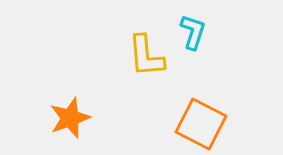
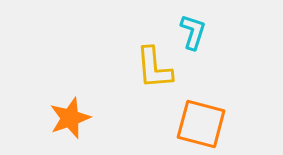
yellow L-shape: moved 8 px right, 12 px down
orange square: rotated 12 degrees counterclockwise
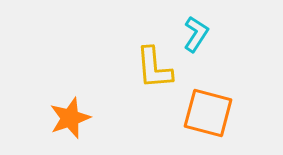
cyan L-shape: moved 3 px right, 2 px down; rotated 15 degrees clockwise
orange square: moved 7 px right, 11 px up
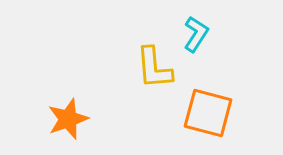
orange star: moved 2 px left, 1 px down
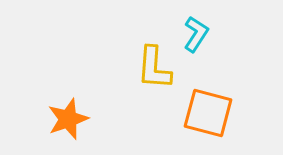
yellow L-shape: rotated 9 degrees clockwise
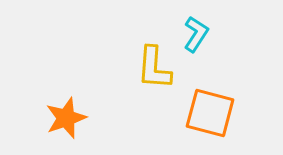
orange square: moved 2 px right
orange star: moved 2 px left, 1 px up
